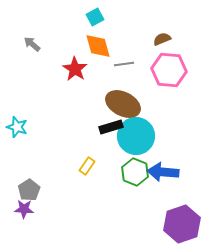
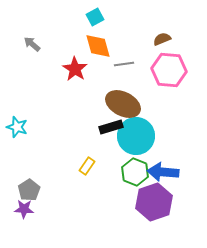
purple hexagon: moved 28 px left, 22 px up
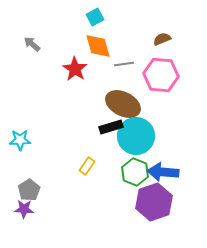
pink hexagon: moved 8 px left, 5 px down
cyan star: moved 3 px right, 13 px down; rotated 20 degrees counterclockwise
